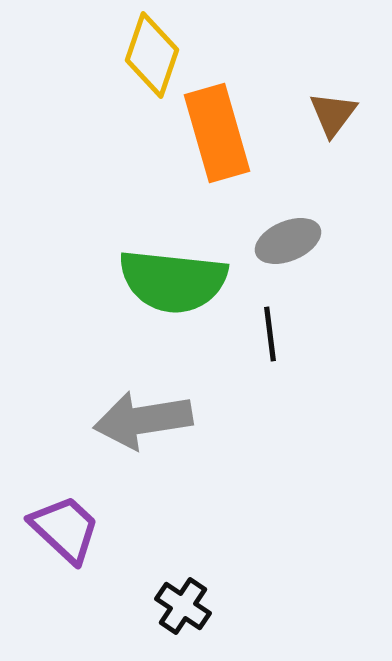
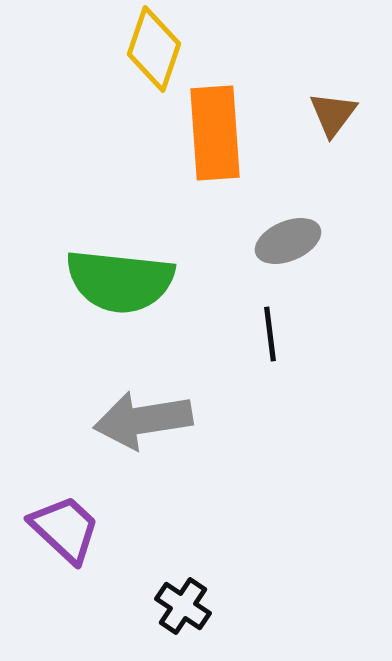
yellow diamond: moved 2 px right, 6 px up
orange rectangle: moved 2 px left; rotated 12 degrees clockwise
green semicircle: moved 53 px left
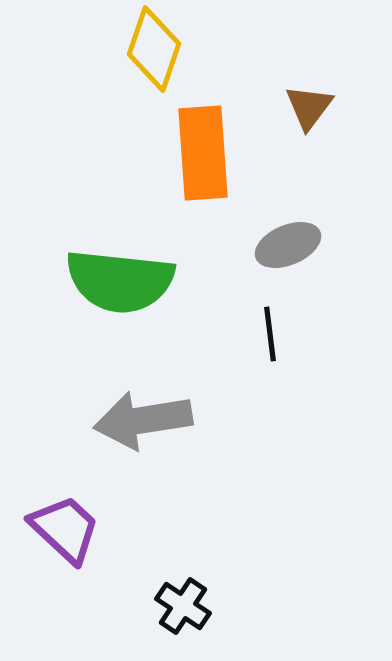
brown triangle: moved 24 px left, 7 px up
orange rectangle: moved 12 px left, 20 px down
gray ellipse: moved 4 px down
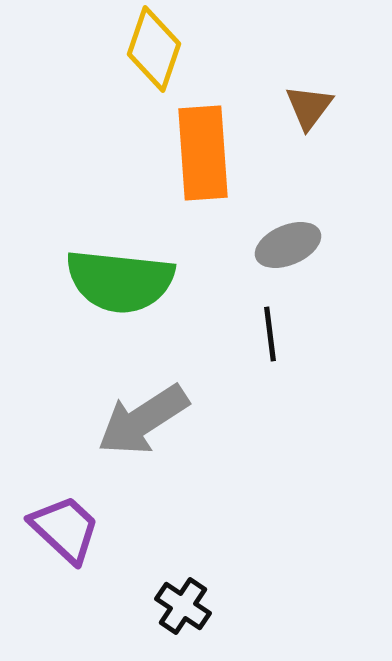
gray arrow: rotated 24 degrees counterclockwise
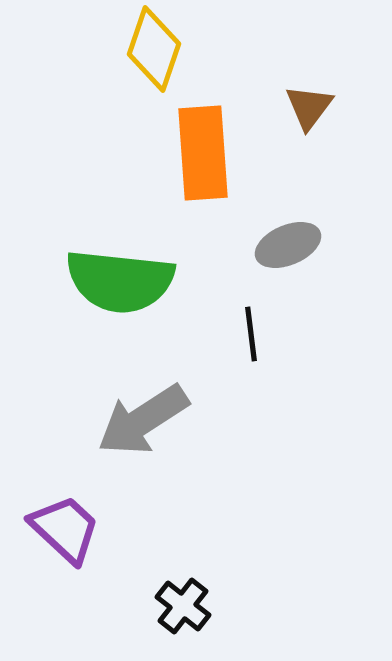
black line: moved 19 px left
black cross: rotated 4 degrees clockwise
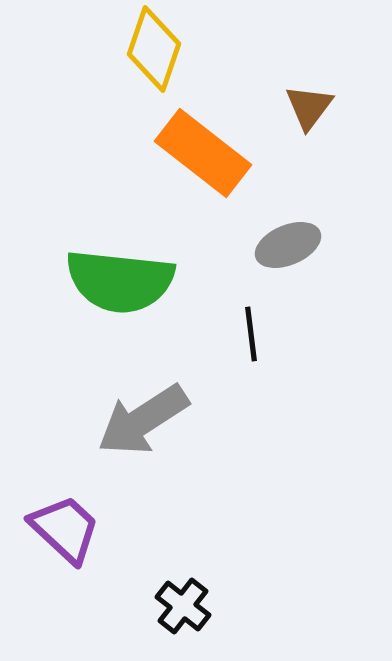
orange rectangle: rotated 48 degrees counterclockwise
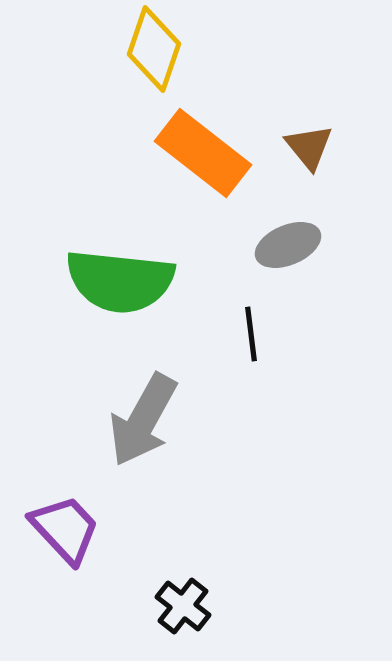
brown triangle: moved 40 px down; rotated 16 degrees counterclockwise
gray arrow: rotated 28 degrees counterclockwise
purple trapezoid: rotated 4 degrees clockwise
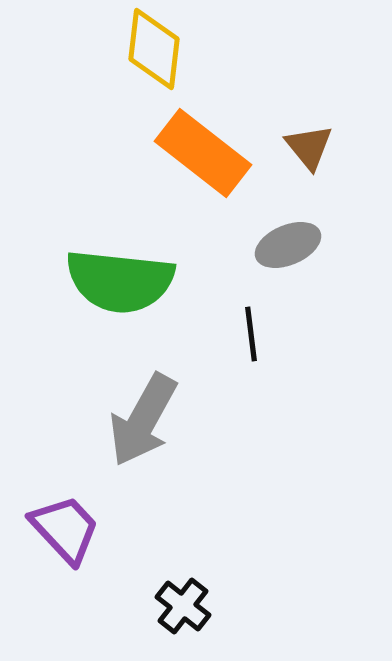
yellow diamond: rotated 12 degrees counterclockwise
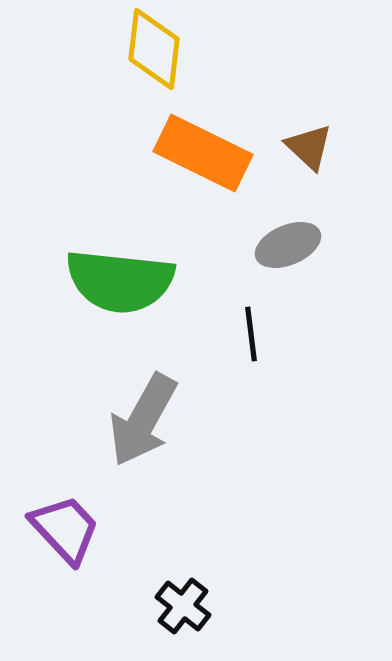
brown triangle: rotated 8 degrees counterclockwise
orange rectangle: rotated 12 degrees counterclockwise
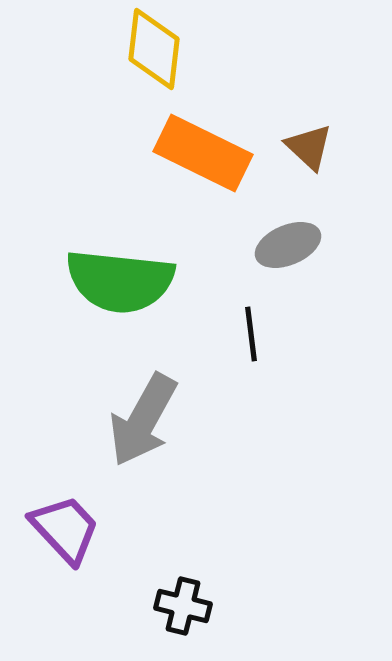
black cross: rotated 24 degrees counterclockwise
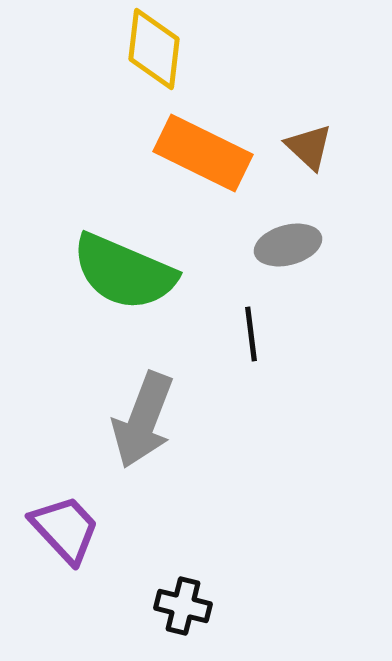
gray ellipse: rotated 8 degrees clockwise
green semicircle: moved 4 px right, 9 px up; rotated 17 degrees clockwise
gray arrow: rotated 8 degrees counterclockwise
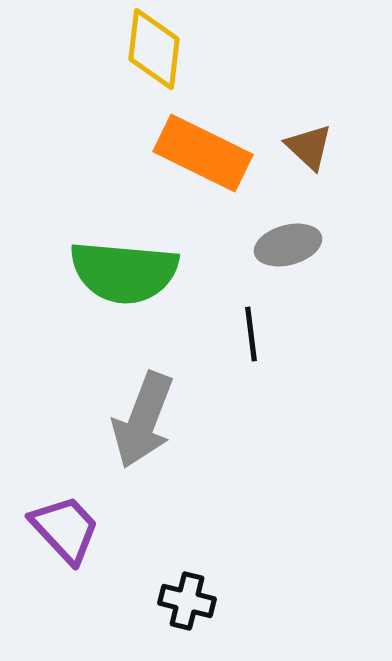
green semicircle: rotated 18 degrees counterclockwise
black cross: moved 4 px right, 5 px up
